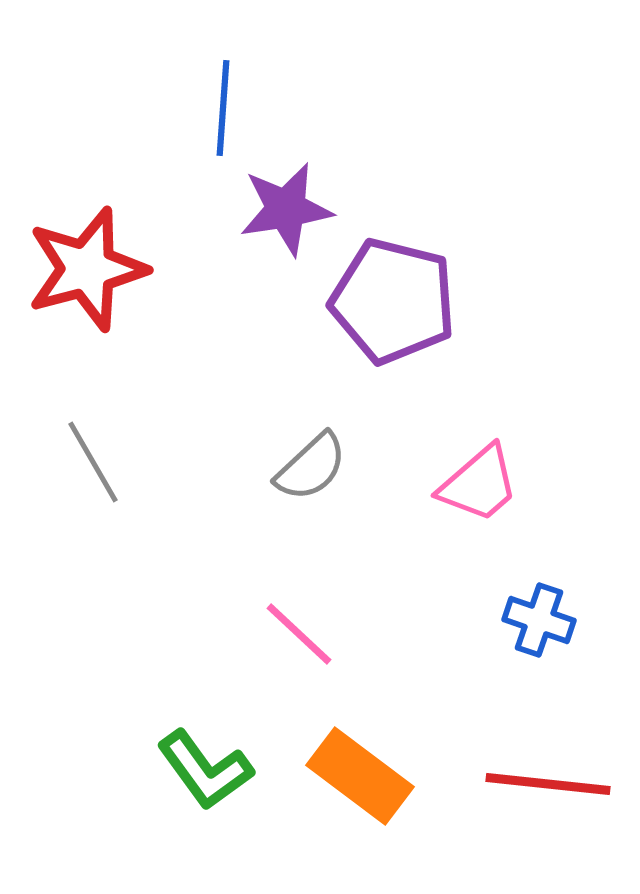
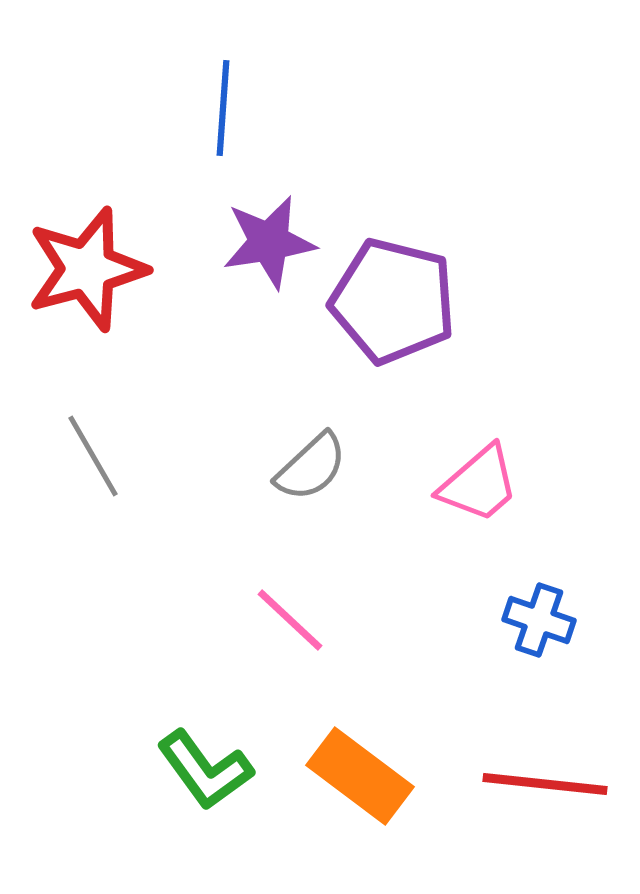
purple star: moved 17 px left, 33 px down
gray line: moved 6 px up
pink line: moved 9 px left, 14 px up
red line: moved 3 px left
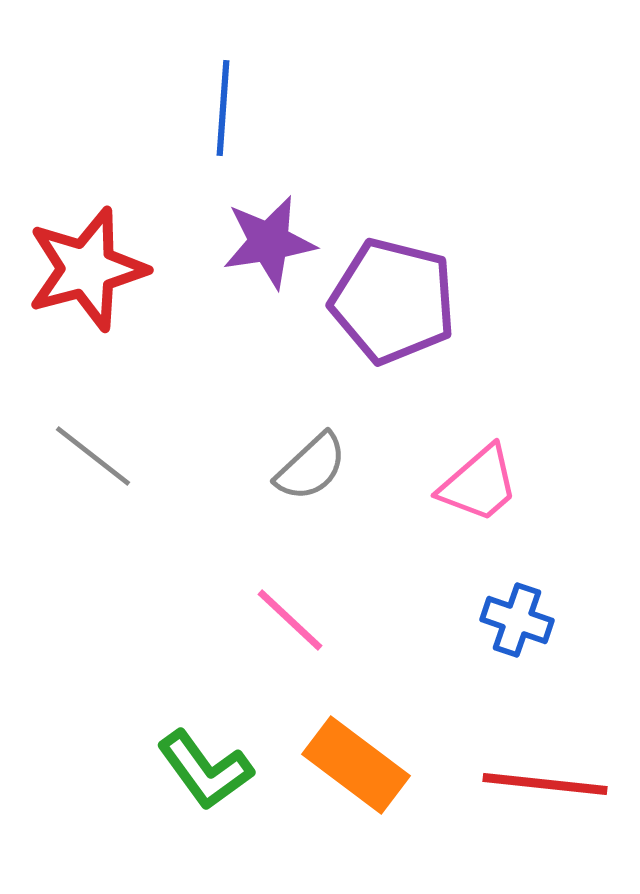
gray line: rotated 22 degrees counterclockwise
blue cross: moved 22 px left
orange rectangle: moved 4 px left, 11 px up
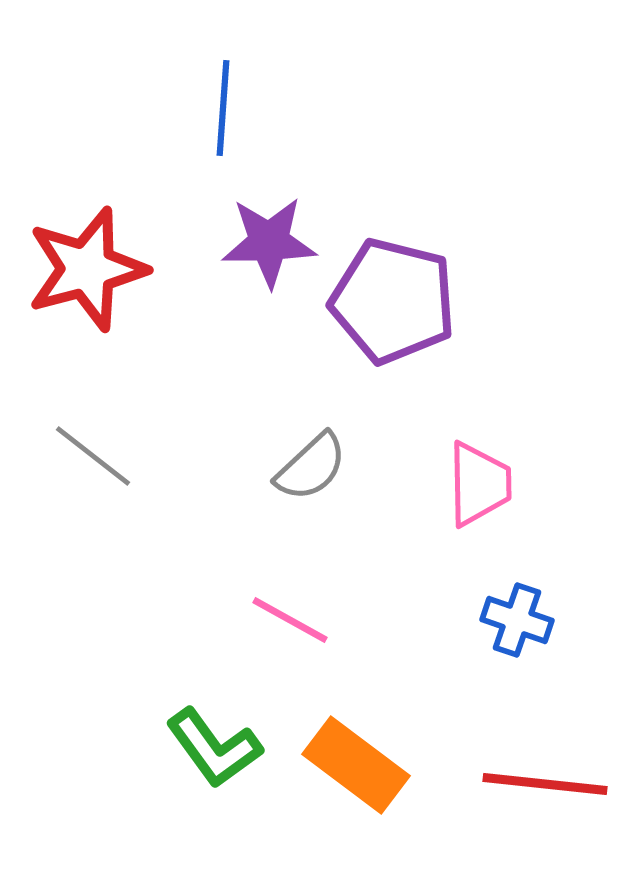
purple star: rotated 8 degrees clockwise
pink trapezoid: rotated 50 degrees counterclockwise
pink line: rotated 14 degrees counterclockwise
green L-shape: moved 9 px right, 22 px up
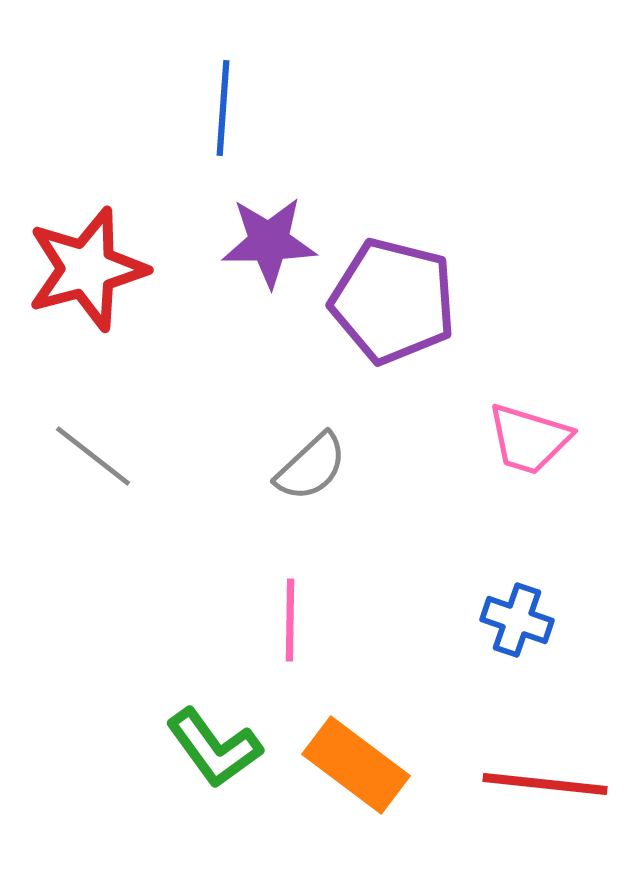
pink trapezoid: moved 50 px right, 45 px up; rotated 108 degrees clockwise
pink line: rotated 62 degrees clockwise
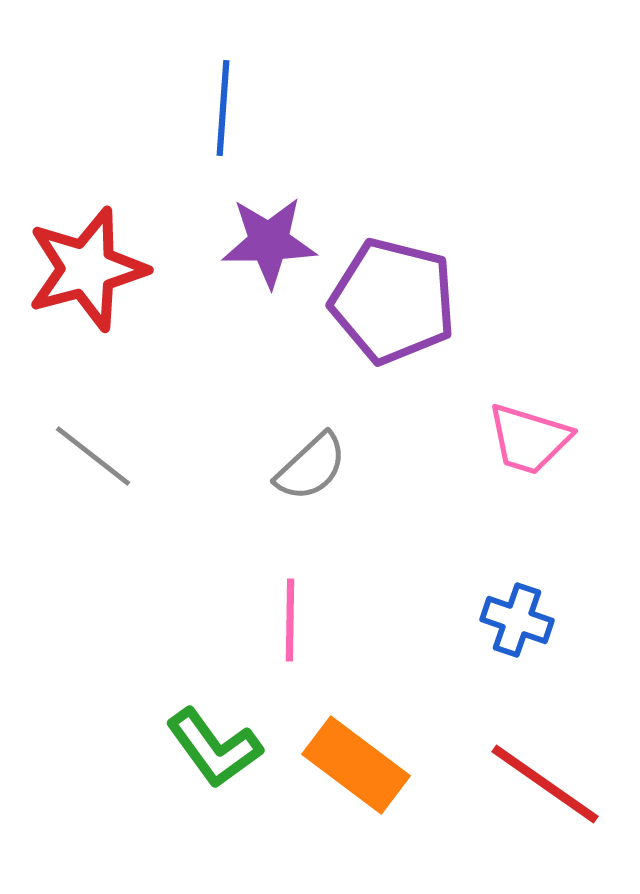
red line: rotated 29 degrees clockwise
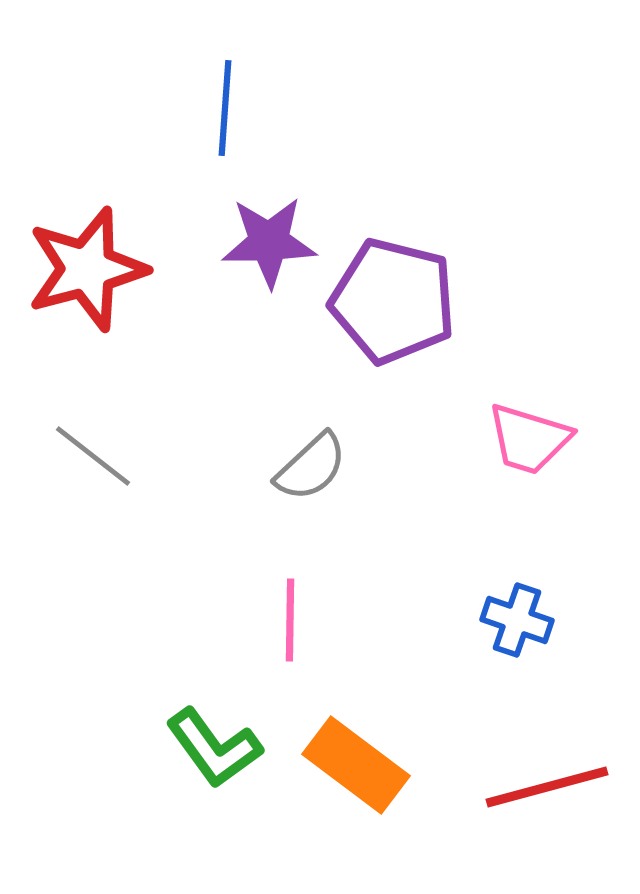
blue line: moved 2 px right
red line: moved 2 px right, 3 px down; rotated 50 degrees counterclockwise
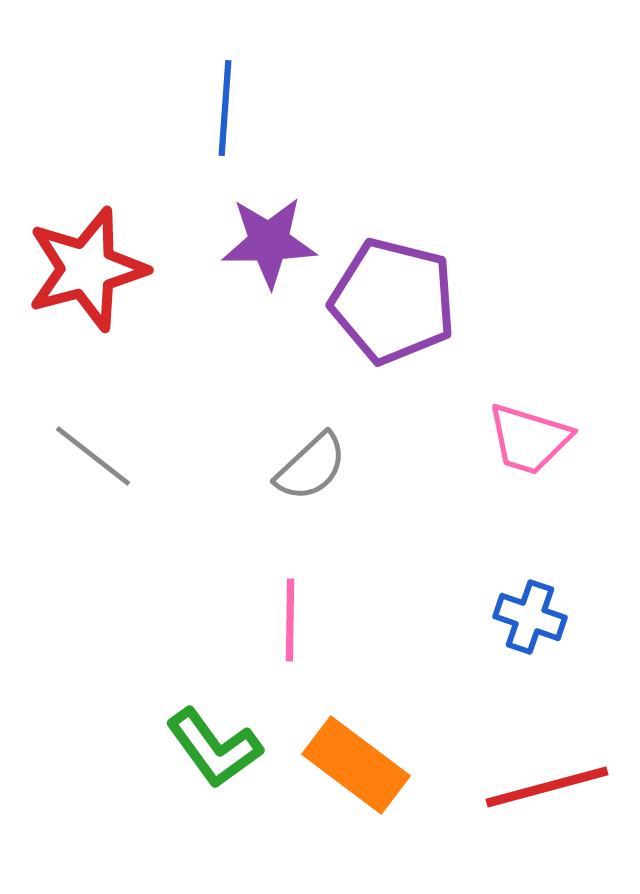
blue cross: moved 13 px right, 3 px up
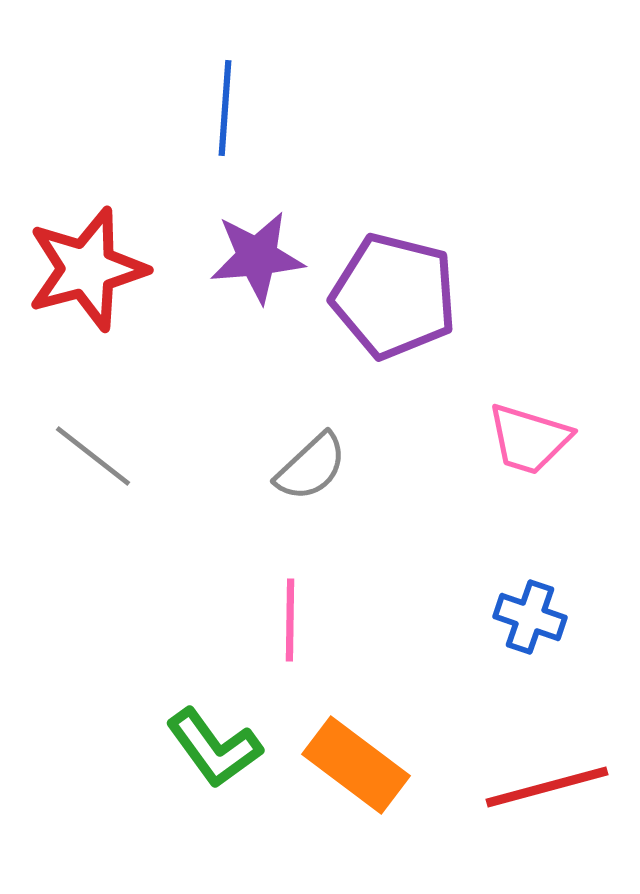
purple star: moved 12 px left, 15 px down; rotated 4 degrees counterclockwise
purple pentagon: moved 1 px right, 5 px up
